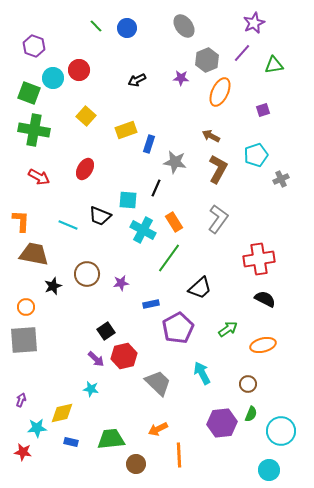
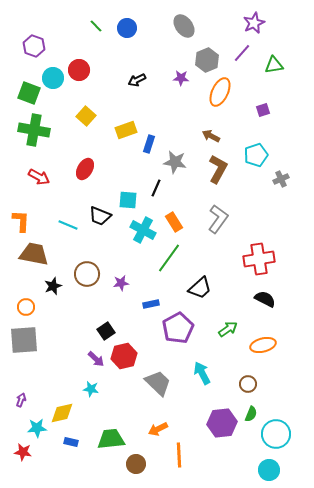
cyan circle at (281, 431): moved 5 px left, 3 px down
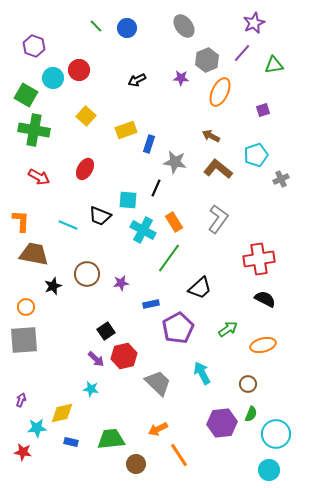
green square at (29, 93): moved 3 px left, 2 px down; rotated 10 degrees clockwise
brown L-shape at (218, 169): rotated 80 degrees counterclockwise
orange line at (179, 455): rotated 30 degrees counterclockwise
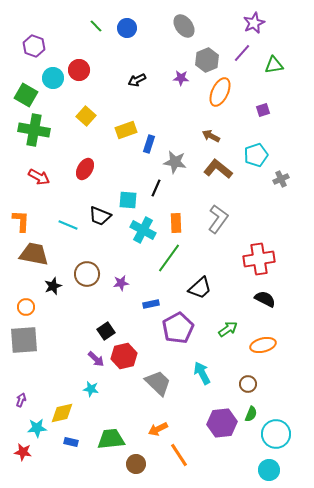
orange rectangle at (174, 222): moved 2 px right, 1 px down; rotated 30 degrees clockwise
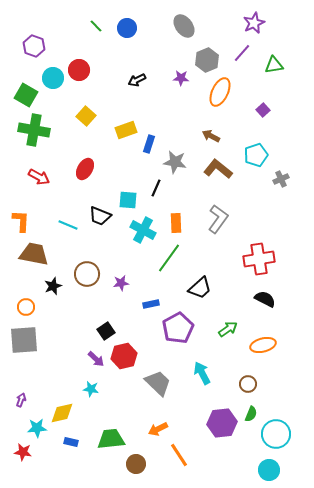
purple square at (263, 110): rotated 24 degrees counterclockwise
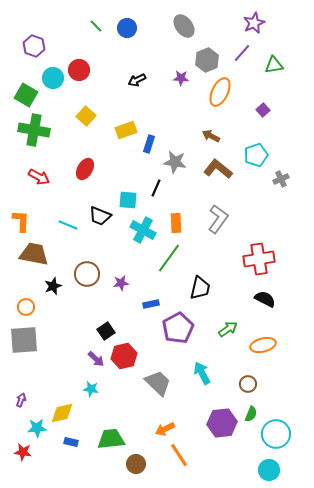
black trapezoid at (200, 288): rotated 35 degrees counterclockwise
orange arrow at (158, 429): moved 7 px right
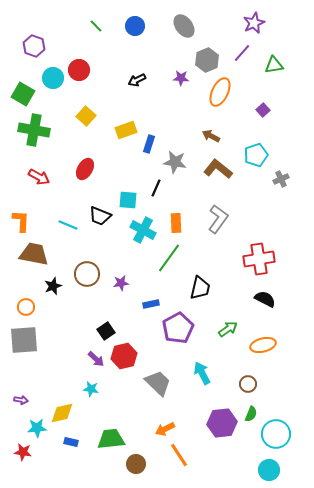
blue circle at (127, 28): moved 8 px right, 2 px up
green square at (26, 95): moved 3 px left, 1 px up
purple arrow at (21, 400): rotated 80 degrees clockwise
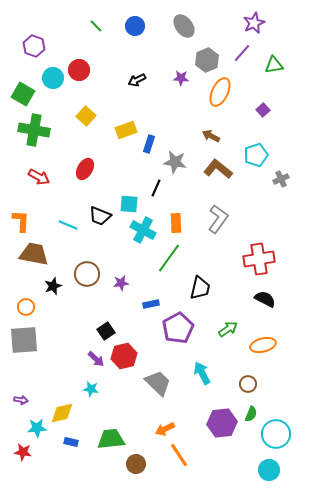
cyan square at (128, 200): moved 1 px right, 4 px down
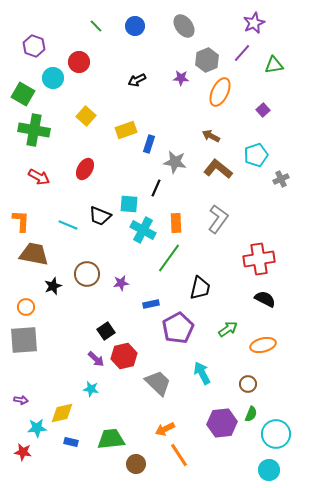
red circle at (79, 70): moved 8 px up
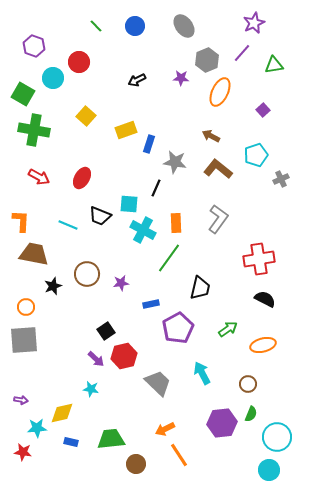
red ellipse at (85, 169): moved 3 px left, 9 px down
cyan circle at (276, 434): moved 1 px right, 3 px down
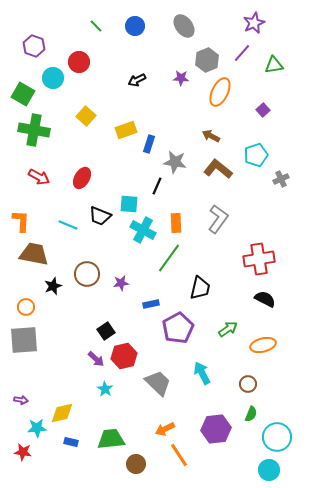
black line at (156, 188): moved 1 px right, 2 px up
cyan star at (91, 389): moved 14 px right; rotated 21 degrees clockwise
purple hexagon at (222, 423): moved 6 px left, 6 px down
